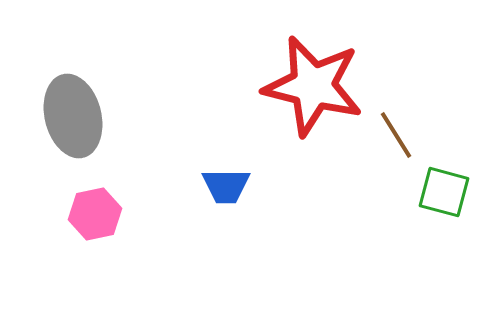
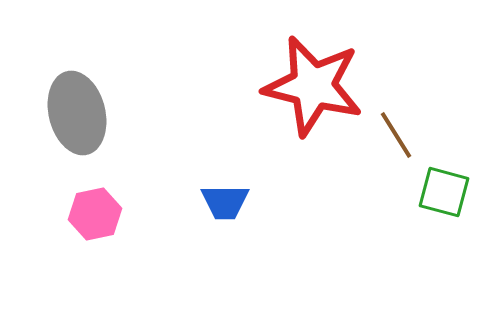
gray ellipse: moved 4 px right, 3 px up
blue trapezoid: moved 1 px left, 16 px down
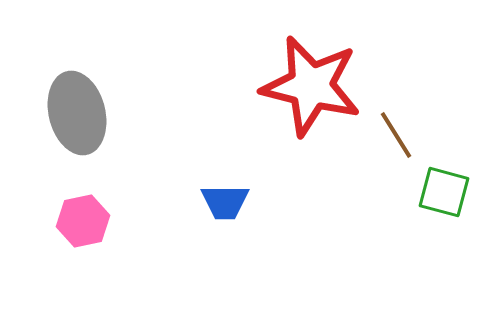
red star: moved 2 px left
pink hexagon: moved 12 px left, 7 px down
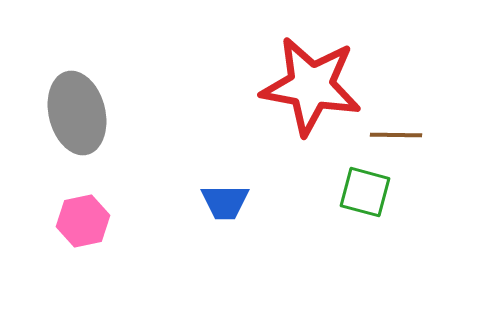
red star: rotated 4 degrees counterclockwise
brown line: rotated 57 degrees counterclockwise
green square: moved 79 px left
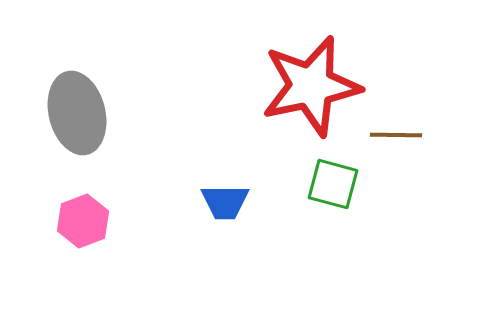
red star: rotated 22 degrees counterclockwise
green square: moved 32 px left, 8 px up
pink hexagon: rotated 9 degrees counterclockwise
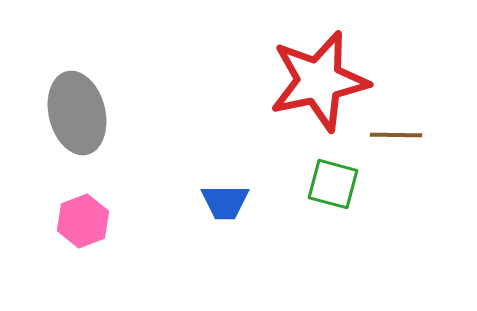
red star: moved 8 px right, 5 px up
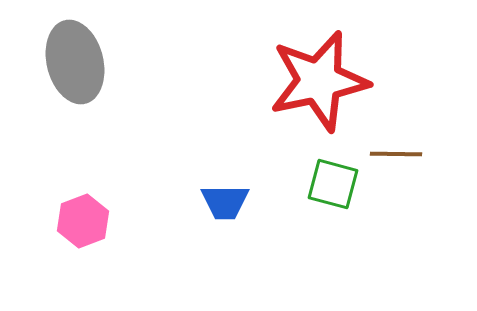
gray ellipse: moved 2 px left, 51 px up
brown line: moved 19 px down
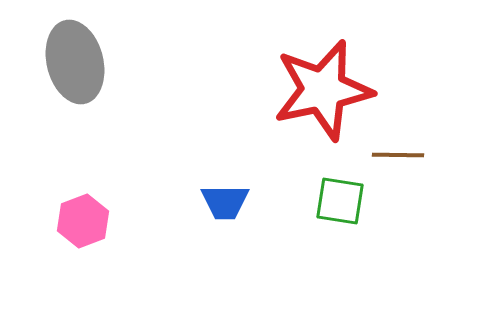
red star: moved 4 px right, 9 px down
brown line: moved 2 px right, 1 px down
green square: moved 7 px right, 17 px down; rotated 6 degrees counterclockwise
